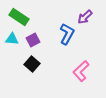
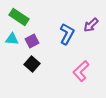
purple arrow: moved 6 px right, 8 px down
purple square: moved 1 px left, 1 px down
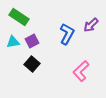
cyan triangle: moved 1 px right, 3 px down; rotated 16 degrees counterclockwise
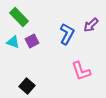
green rectangle: rotated 12 degrees clockwise
cyan triangle: rotated 32 degrees clockwise
black square: moved 5 px left, 22 px down
pink L-shape: rotated 65 degrees counterclockwise
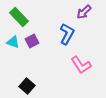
purple arrow: moved 7 px left, 13 px up
pink L-shape: moved 6 px up; rotated 15 degrees counterclockwise
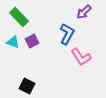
pink L-shape: moved 8 px up
black square: rotated 14 degrees counterclockwise
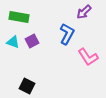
green rectangle: rotated 36 degrees counterclockwise
pink L-shape: moved 7 px right
